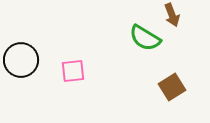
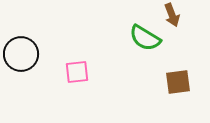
black circle: moved 6 px up
pink square: moved 4 px right, 1 px down
brown square: moved 6 px right, 5 px up; rotated 24 degrees clockwise
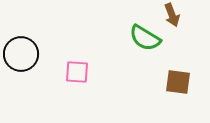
pink square: rotated 10 degrees clockwise
brown square: rotated 16 degrees clockwise
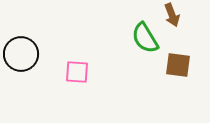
green semicircle: rotated 28 degrees clockwise
brown square: moved 17 px up
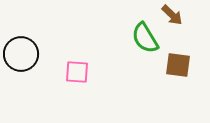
brown arrow: rotated 25 degrees counterclockwise
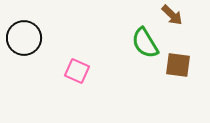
green semicircle: moved 5 px down
black circle: moved 3 px right, 16 px up
pink square: moved 1 px up; rotated 20 degrees clockwise
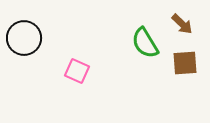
brown arrow: moved 10 px right, 9 px down
brown square: moved 7 px right, 2 px up; rotated 12 degrees counterclockwise
